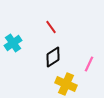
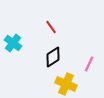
cyan cross: rotated 18 degrees counterclockwise
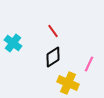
red line: moved 2 px right, 4 px down
yellow cross: moved 2 px right, 1 px up
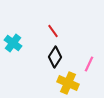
black diamond: moved 2 px right; rotated 25 degrees counterclockwise
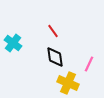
black diamond: rotated 40 degrees counterclockwise
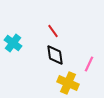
black diamond: moved 2 px up
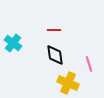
red line: moved 1 px right, 1 px up; rotated 56 degrees counterclockwise
pink line: rotated 42 degrees counterclockwise
